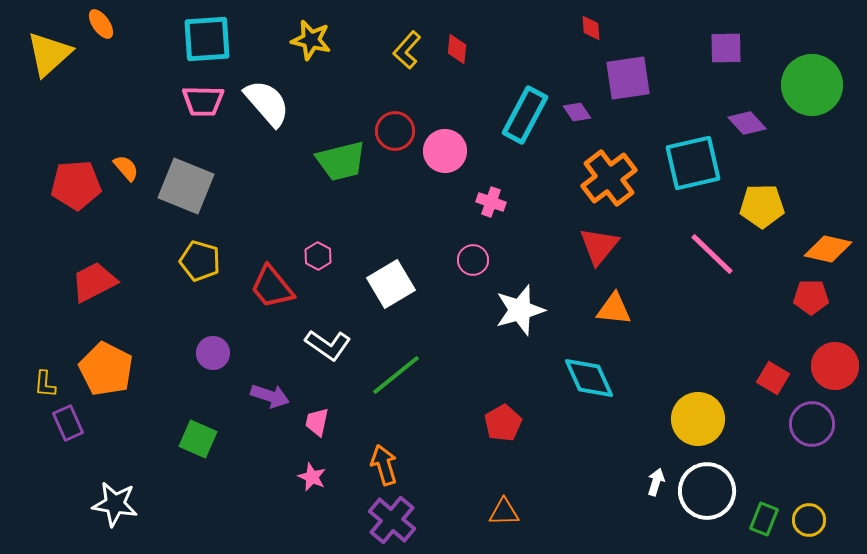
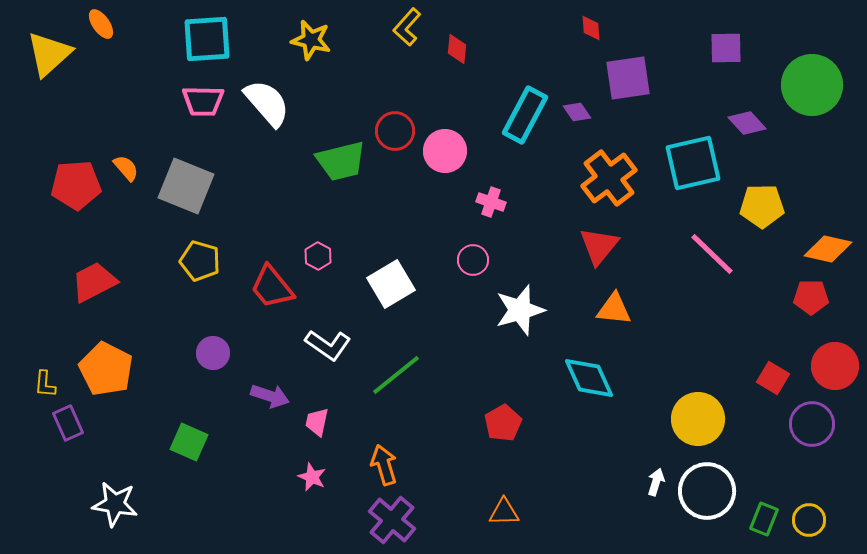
yellow L-shape at (407, 50): moved 23 px up
green square at (198, 439): moved 9 px left, 3 px down
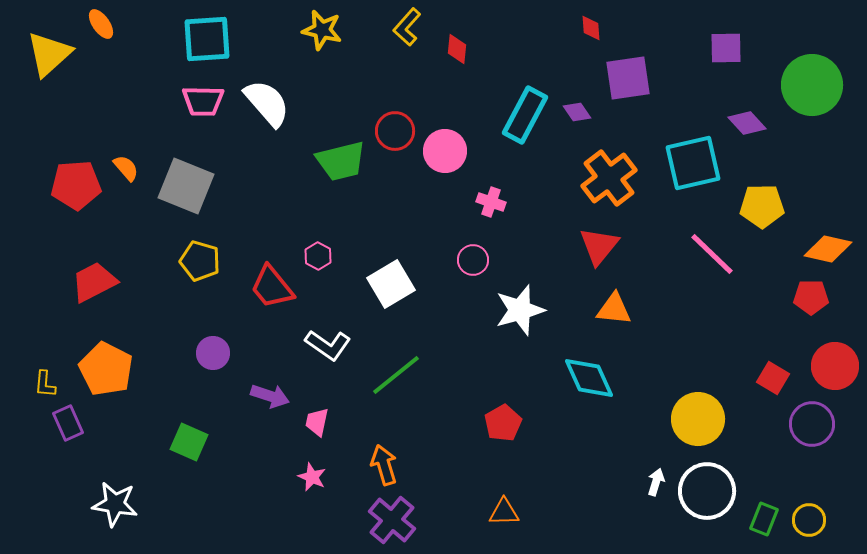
yellow star at (311, 40): moved 11 px right, 10 px up
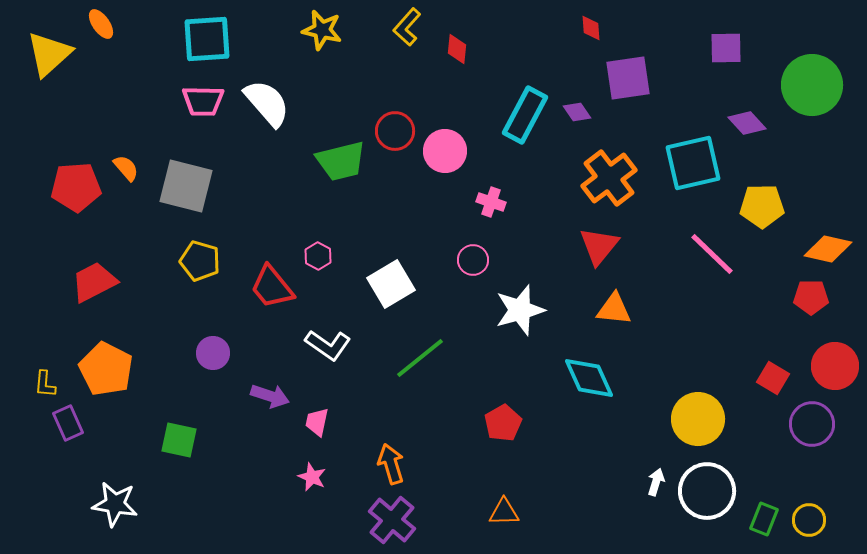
red pentagon at (76, 185): moved 2 px down
gray square at (186, 186): rotated 8 degrees counterclockwise
green line at (396, 375): moved 24 px right, 17 px up
green square at (189, 442): moved 10 px left, 2 px up; rotated 12 degrees counterclockwise
orange arrow at (384, 465): moved 7 px right, 1 px up
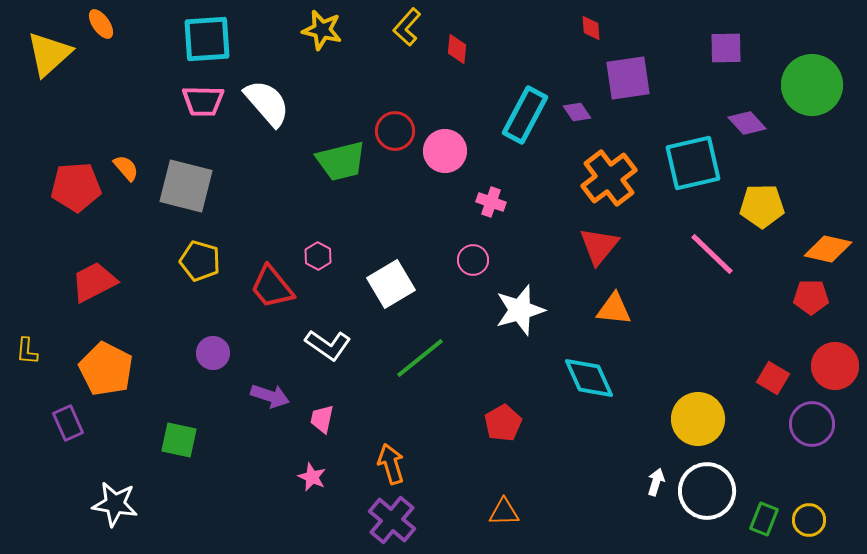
yellow L-shape at (45, 384): moved 18 px left, 33 px up
pink trapezoid at (317, 422): moved 5 px right, 3 px up
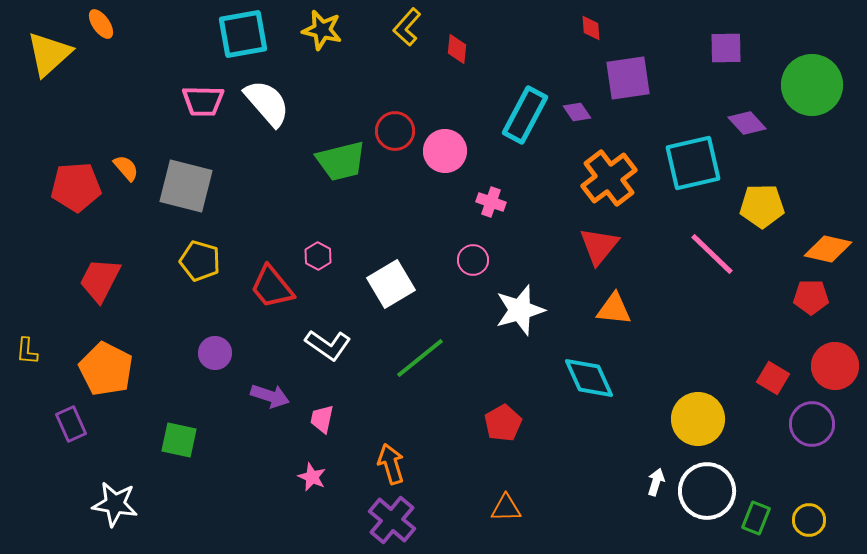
cyan square at (207, 39): moved 36 px right, 5 px up; rotated 6 degrees counterclockwise
red trapezoid at (94, 282): moved 6 px right, 2 px up; rotated 36 degrees counterclockwise
purple circle at (213, 353): moved 2 px right
purple rectangle at (68, 423): moved 3 px right, 1 px down
orange triangle at (504, 512): moved 2 px right, 4 px up
green rectangle at (764, 519): moved 8 px left, 1 px up
